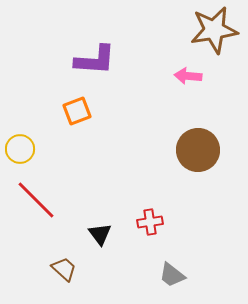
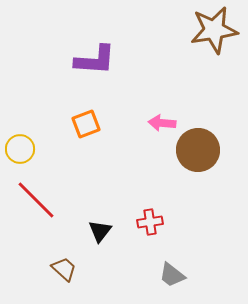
pink arrow: moved 26 px left, 47 px down
orange square: moved 9 px right, 13 px down
black triangle: moved 3 px up; rotated 15 degrees clockwise
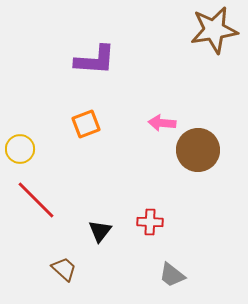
red cross: rotated 10 degrees clockwise
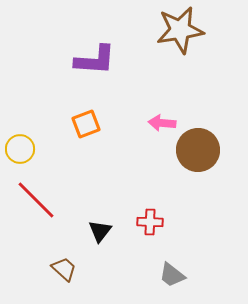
brown star: moved 34 px left
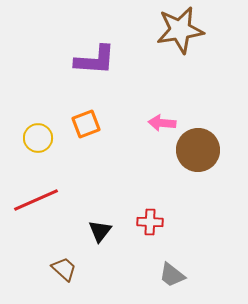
yellow circle: moved 18 px right, 11 px up
red line: rotated 69 degrees counterclockwise
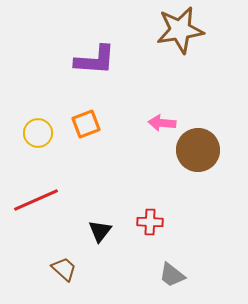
yellow circle: moved 5 px up
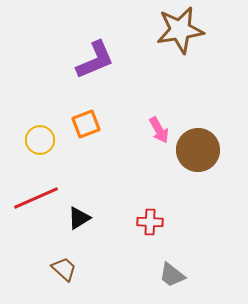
purple L-shape: rotated 27 degrees counterclockwise
pink arrow: moved 3 px left, 7 px down; rotated 124 degrees counterclockwise
yellow circle: moved 2 px right, 7 px down
red line: moved 2 px up
black triangle: moved 21 px left, 13 px up; rotated 20 degrees clockwise
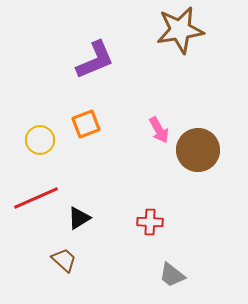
brown trapezoid: moved 9 px up
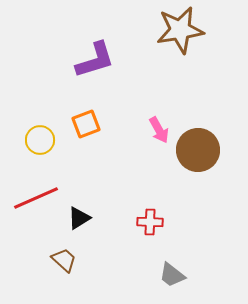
purple L-shape: rotated 6 degrees clockwise
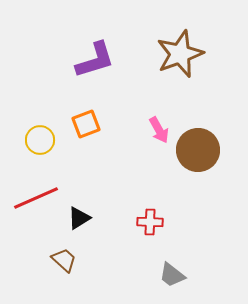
brown star: moved 24 px down; rotated 12 degrees counterclockwise
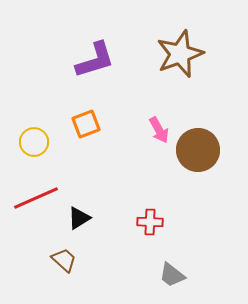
yellow circle: moved 6 px left, 2 px down
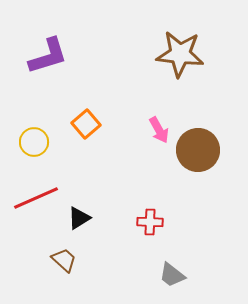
brown star: rotated 27 degrees clockwise
purple L-shape: moved 47 px left, 4 px up
orange square: rotated 20 degrees counterclockwise
